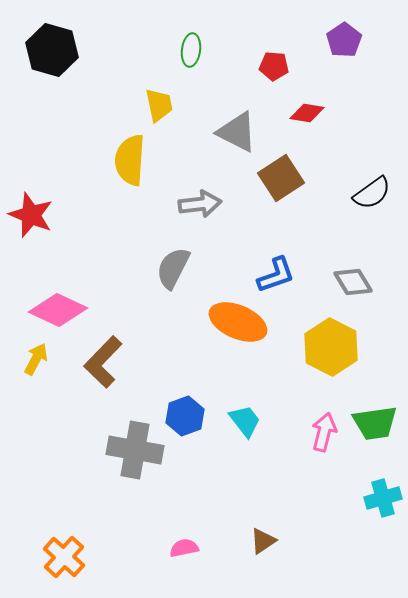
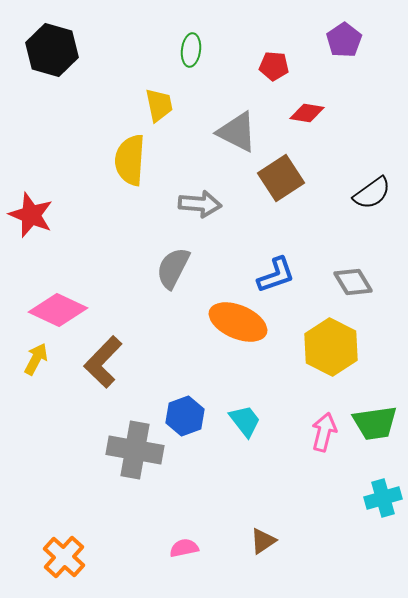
gray arrow: rotated 12 degrees clockwise
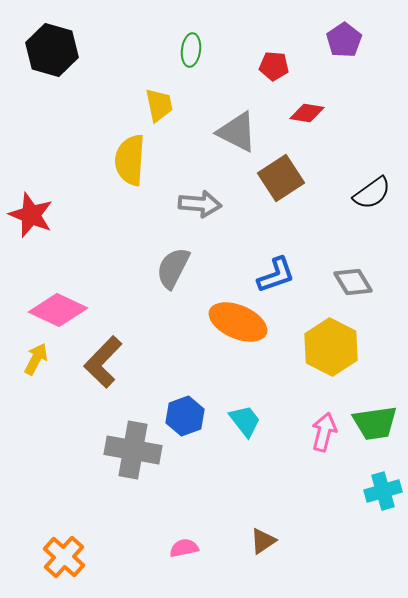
gray cross: moved 2 px left
cyan cross: moved 7 px up
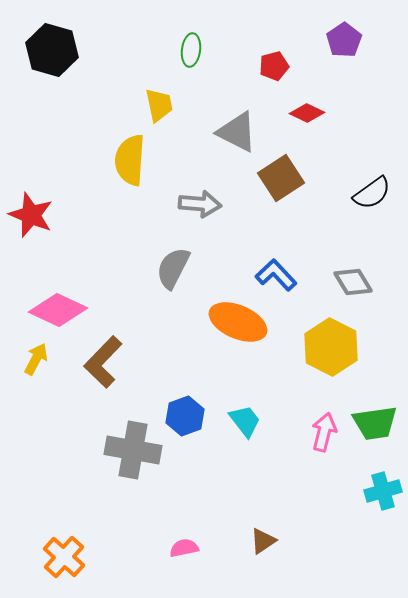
red pentagon: rotated 20 degrees counterclockwise
red diamond: rotated 16 degrees clockwise
blue L-shape: rotated 114 degrees counterclockwise
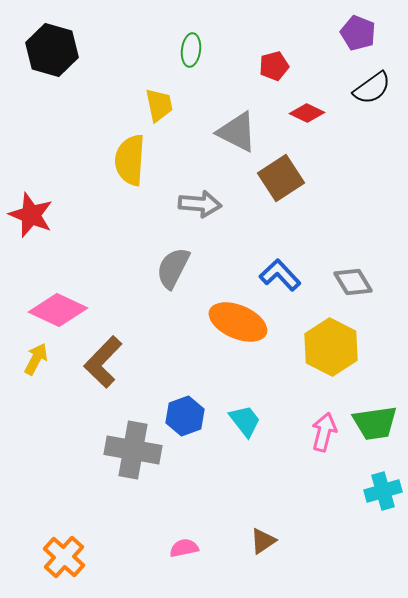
purple pentagon: moved 14 px right, 7 px up; rotated 16 degrees counterclockwise
black semicircle: moved 105 px up
blue L-shape: moved 4 px right
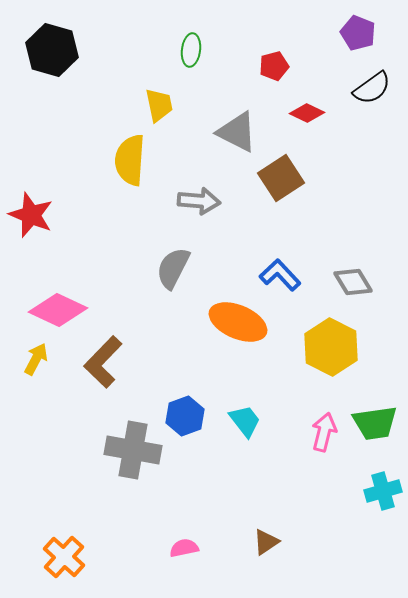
gray arrow: moved 1 px left, 3 px up
brown triangle: moved 3 px right, 1 px down
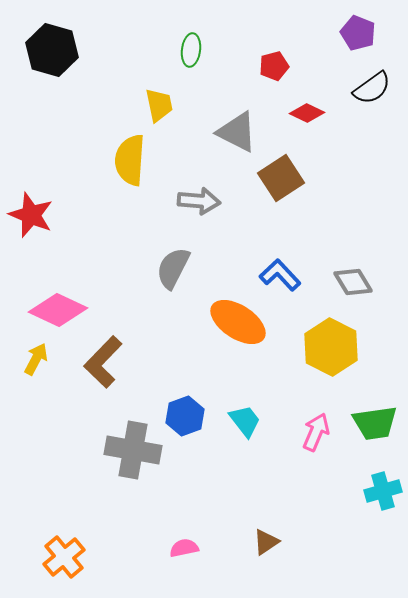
orange ellipse: rotated 10 degrees clockwise
pink arrow: moved 8 px left; rotated 9 degrees clockwise
orange cross: rotated 9 degrees clockwise
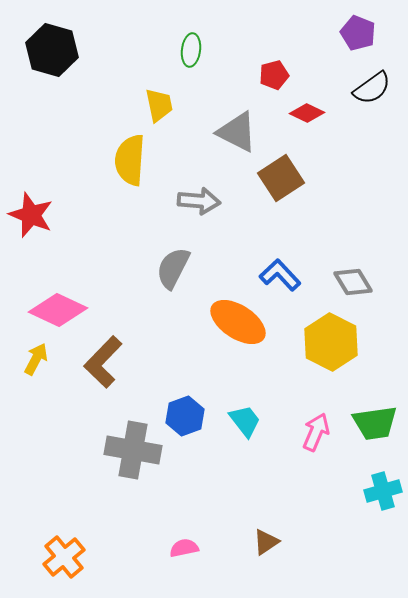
red pentagon: moved 9 px down
yellow hexagon: moved 5 px up
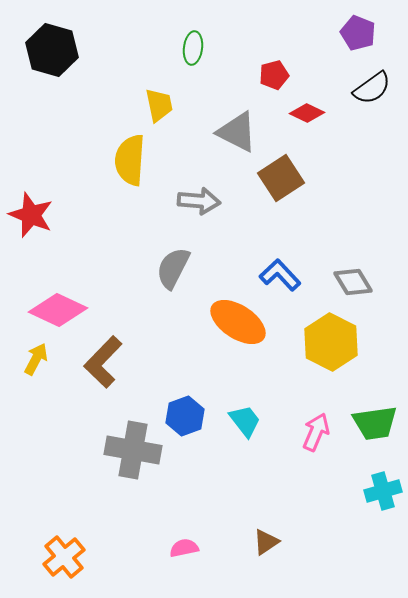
green ellipse: moved 2 px right, 2 px up
